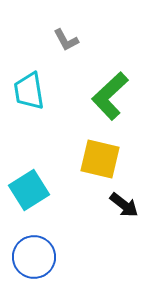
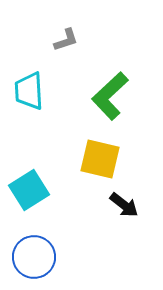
gray L-shape: rotated 80 degrees counterclockwise
cyan trapezoid: rotated 6 degrees clockwise
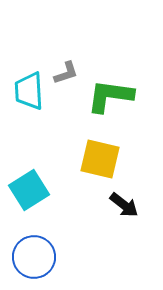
gray L-shape: moved 33 px down
green L-shape: rotated 51 degrees clockwise
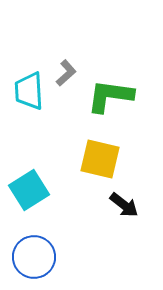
gray L-shape: rotated 24 degrees counterclockwise
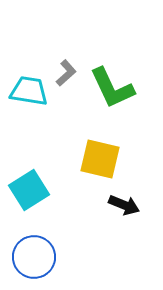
cyan trapezoid: rotated 102 degrees clockwise
green L-shape: moved 2 px right, 8 px up; rotated 123 degrees counterclockwise
black arrow: rotated 16 degrees counterclockwise
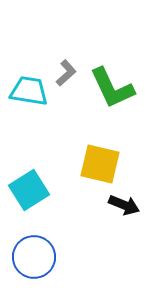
yellow square: moved 5 px down
